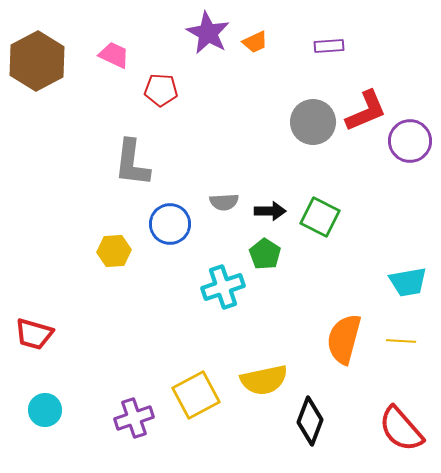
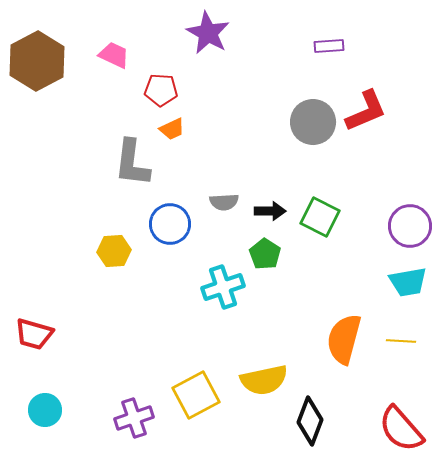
orange trapezoid: moved 83 px left, 87 px down
purple circle: moved 85 px down
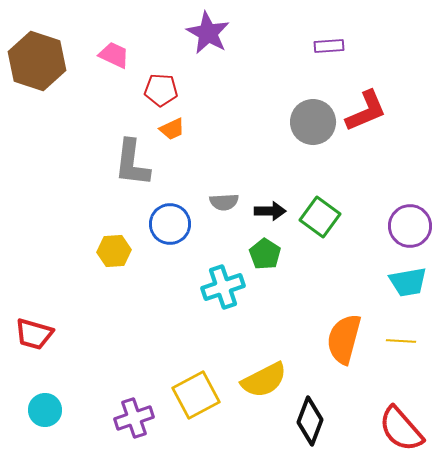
brown hexagon: rotated 14 degrees counterclockwise
green square: rotated 9 degrees clockwise
yellow semicircle: rotated 15 degrees counterclockwise
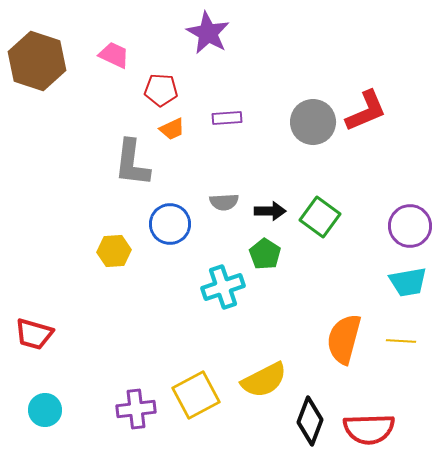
purple rectangle: moved 102 px left, 72 px down
purple cross: moved 2 px right, 9 px up; rotated 12 degrees clockwise
red semicircle: moved 32 px left; rotated 51 degrees counterclockwise
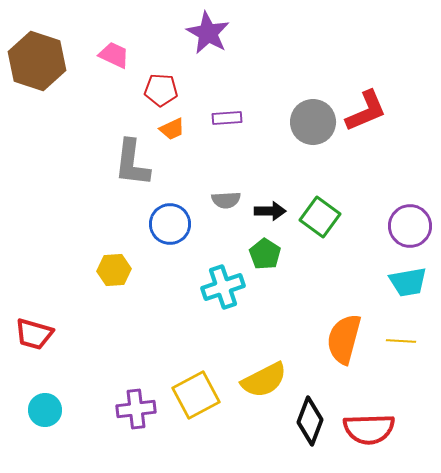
gray semicircle: moved 2 px right, 2 px up
yellow hexagon: moved 19 px down
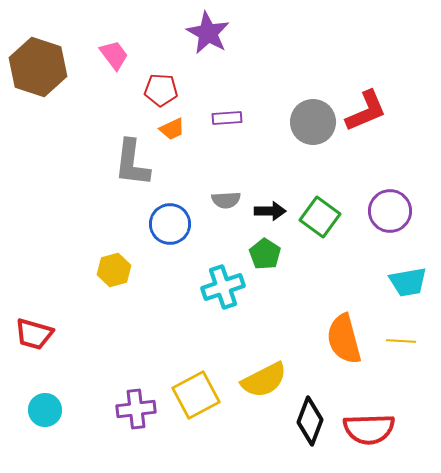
pink trapezoid: rotated 28 degrees clockwise
brown hexagon: moved 1 px right, 6 px down
purple circle: moved 20 px left, 15 px up
yellow hexagon: rotated 12 degrees counterclockwise
orange semicircle: rotated 30 degrees counterclockwise
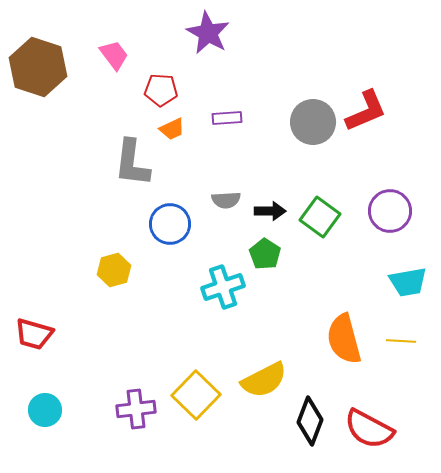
yellow square: rotated 18 degrees counterclockwise
red semicircle: rotated 30 degrees clockwise
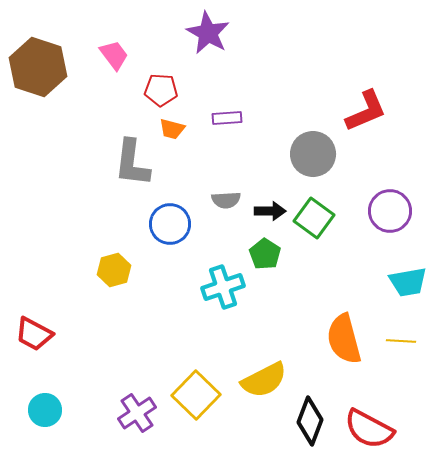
gray circle: moved 32 px down
orange trapezoid: rotated 40 degrees clockwise
green square: moved 6 px left, 1 px down
red trapezoid: rotated 12 degrees clockwise
purple cross: moved 1 px right, 4 px down; rotated 27 degrees counterclockwise
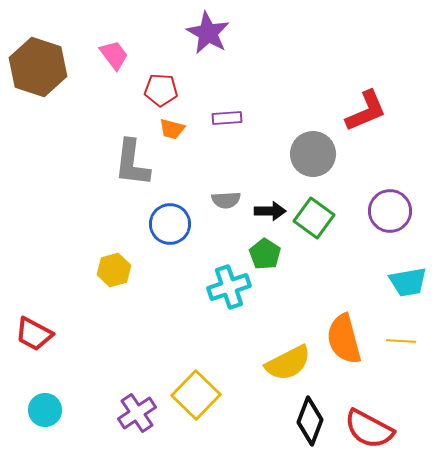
cyan cross: moved 6 px right
yellow semicircle: moved 24 px right, 17 px up
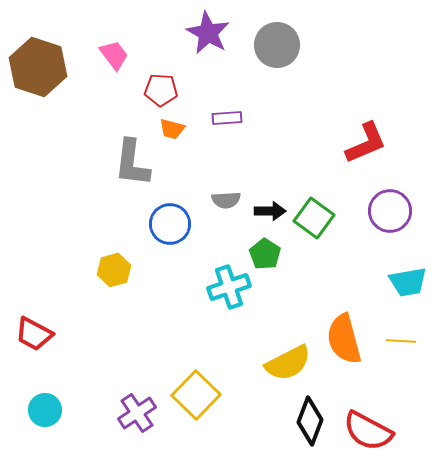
red L-shape: moved 32 px down
gray circle: moved 36 px left, 109 px up
red semicircle: moved 1 px left, 2 px down
